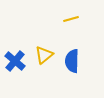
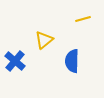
yellow line: moved 12 px right
yellow triangle: moved 15 px up
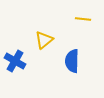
yellow line: rotated 21 degrees clockwise
blue cross: rotated 10 degrees counterclockwise
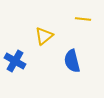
yellow triangle: moved 4 px up
blue semicircle: rotated 15 degrees counterclockwise
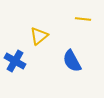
yellow triangle: moved 5 px left
blue semicircle: rotated 15 degrees counterclockwise
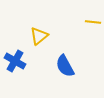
yellow line: moved 10 px right, 3 px down
blue semicircle: moved 7 px left, 5 px down
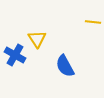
yellow triangle: moved 2 px left, 3 px down; rotated 24 degrees counterclockwise
blue cross: moved 6 px up
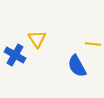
yellow line: moved 22 px down
blue semicircle: moved 12 px right
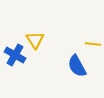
yellow triangle: moved 2 px left, 1 px down
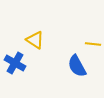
yellow triangle: rotated 24 degrees counterclockwise
blue cross: moved 8 px down
